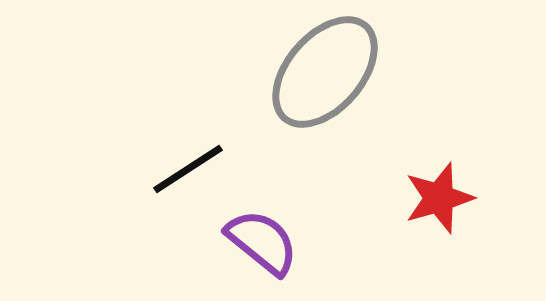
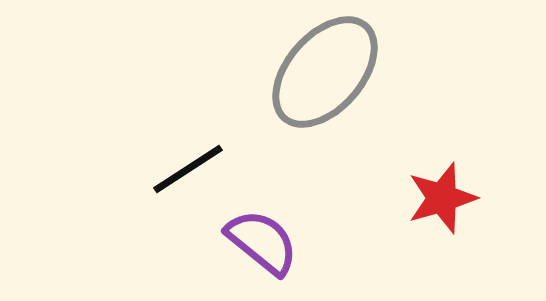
red star: moved 3 px right
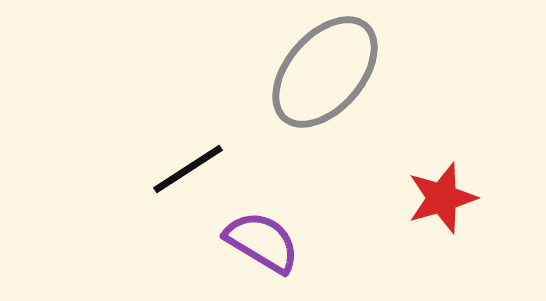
purple semicircle: rotated 8 degrees counterclockwise
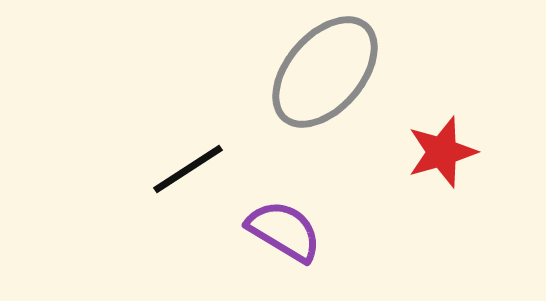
red star: moved 46 px up
purple semicircle: moved 22 px right, 11 px up
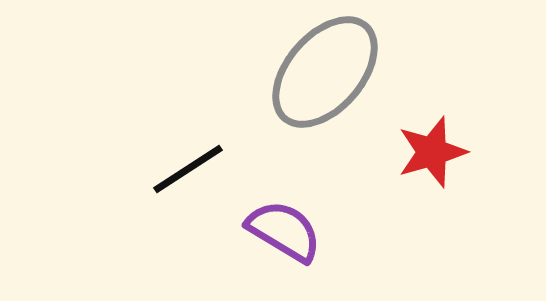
red star: moved 10 px left
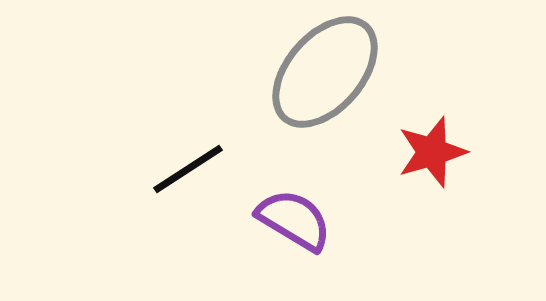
purple semicircle: moved 10 px right, 11 px up
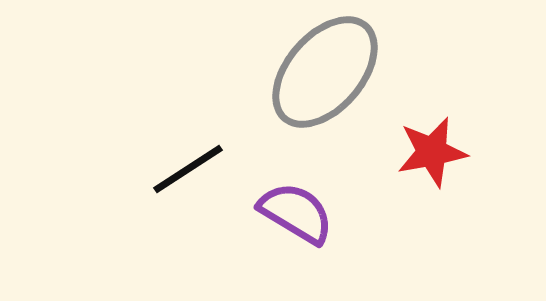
red star: rotated 6 degrees clockwise
purple semicircle: moved 2 px right, 7 px up
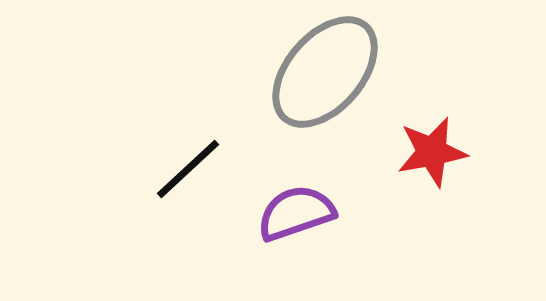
black line: rotated 10 degrees counterclockwise
purple semicircle: rotated 50 degrees counterclockwise
